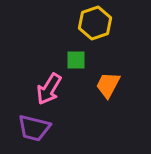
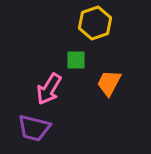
orange trapezoid: moved 1 px right, 2 px up
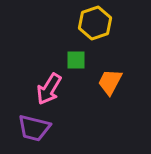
orange trapezoid: moved 1 px right, 1 px up
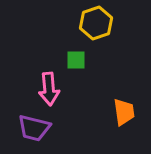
yellow hexagon: moved 1 px right
orange trapezoid: moved 14 px right, 30 px down; rotated 144 degrees clockwise
pink arrow: rotated 36 degrees counterclockwise
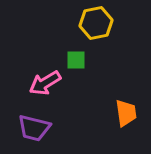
yellow hexagon: rotated 8 degrees clockwise
pink arrow: moved 4 px left, 6 px up; rotated 64 degrees clockwise
orange trapezoid: moved 2 px right, 1 px down
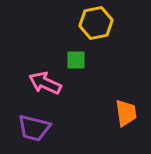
pink arrow: rotated 56 degrees clockwise
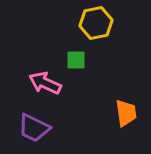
purple trapezoid: rotated 12 degrees clockwise
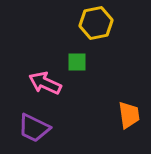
green square: moved 1 px right, 2 px down
orange trapezoid: moved 3 px right, 2 px down
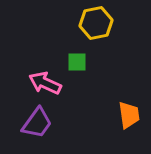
purple trapezoid: moved 3 px right, 5 px up; rotated 80 degrees counterclockwise
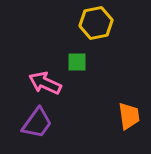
orange trapezoid: moved 1 px down
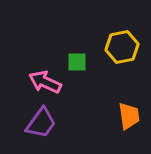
yellow hexagon: moved 26 px right, 24 px down
pink arrow: moved 1 px up
purple trapezoid: moved 4 px right
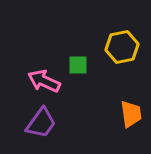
green square: moved 1 px right, 3 px down
pink arrow: moved 1 px left, 1 px up
orange trapezoid: moved 2 px right, 2 px up
